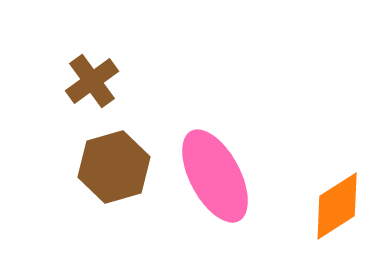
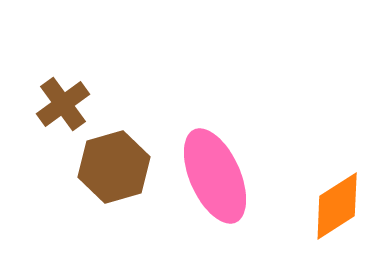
brown cross: moved 29 px left, 23 px down
pink ellipse: rotated 4 degrees clockwise
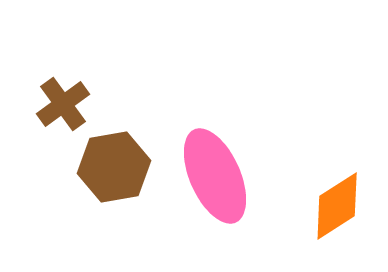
brown hexagon: rotated 6 degrees clockwise
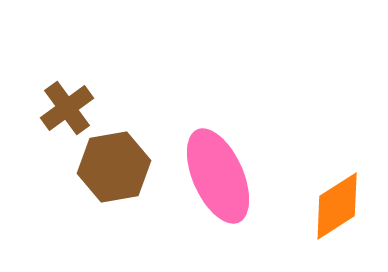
brown cross: moved 4 px right, 4 px down
pink ellipse: moved 3 px right
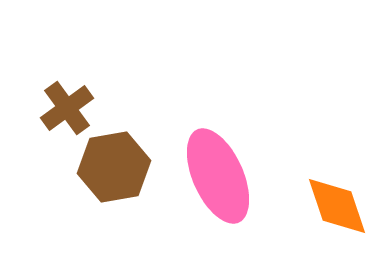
orange diamond: rotated 76 degrees counterclockwise
